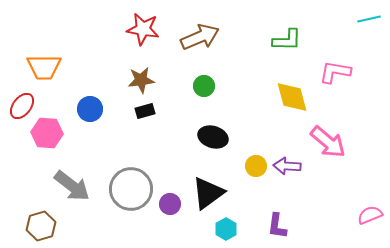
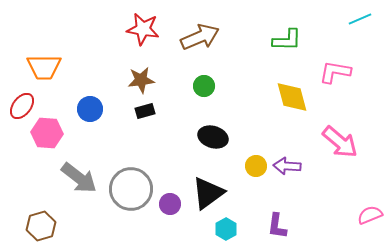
cyan line: moved 9 px left; rotated 10 degrees counterclockwise
pink arrow: moved 12 px right
gray arrow: moved 7 px right, 8 px up
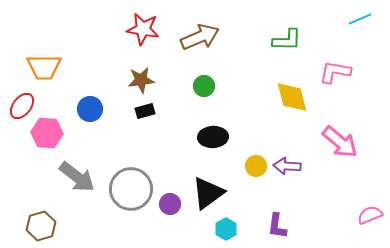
black ellipse: rotated 20 degrees counterclockwise
gray arrow: moved 2 px left, 1 px up
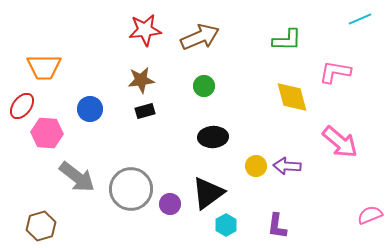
red star: moved 2 px right, 1 px down; rotated 16 degrees counterclockwise
cyan hexagon: moved 4 px up
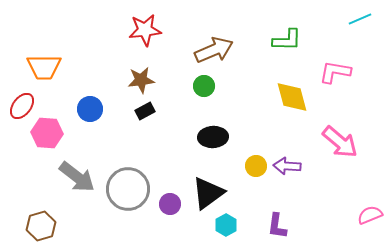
brown arrow: moved 14 px right, 13 px down
black rectangle: rotated 12 degrees counterclockwise
gray circle: moved 3 px left
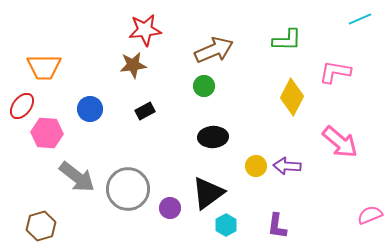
brown star: moved 8 px left, 15 px up
yellow diamond: rotated 42 degrees clockwise
purple circle: moved 4 px down
